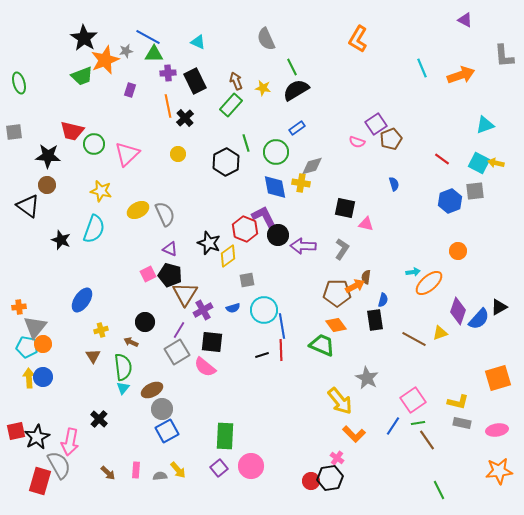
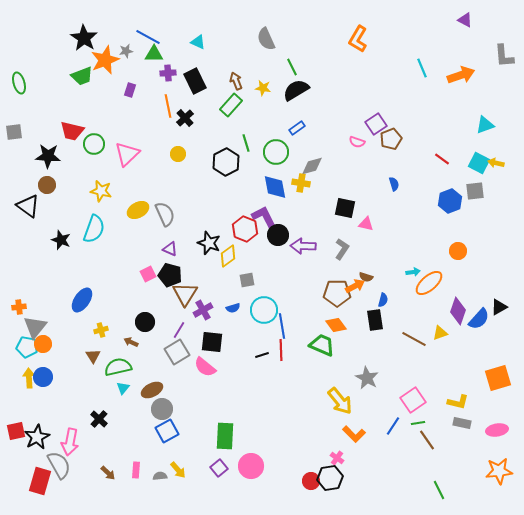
brown semicircle at (366, 277): rotated 80 degrees counterclockwise
green semicircle at (123, 367): moved 5 px left; rotated 96 degrees counterclockwise
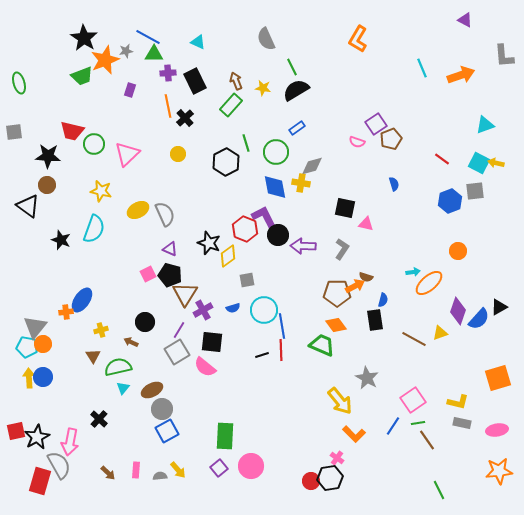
orange cross at (19, 307): moved 47 px right, 5 px down
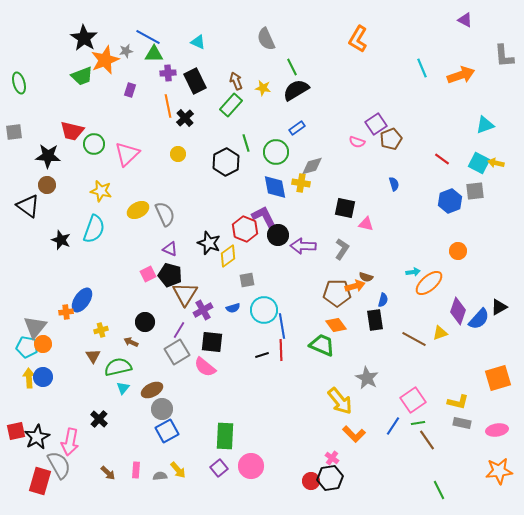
orange arrow at (355, 286): rotated 12 degrees clockwise
pink cross at (337, 458): moved 5 px left
